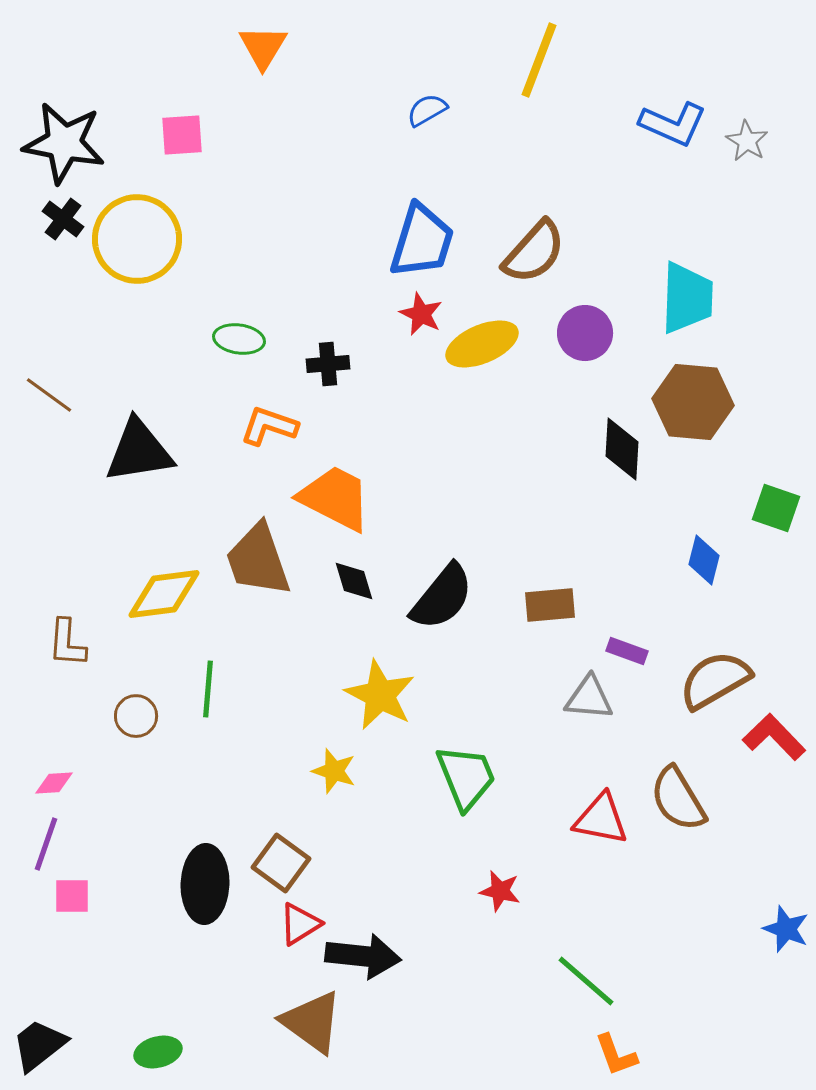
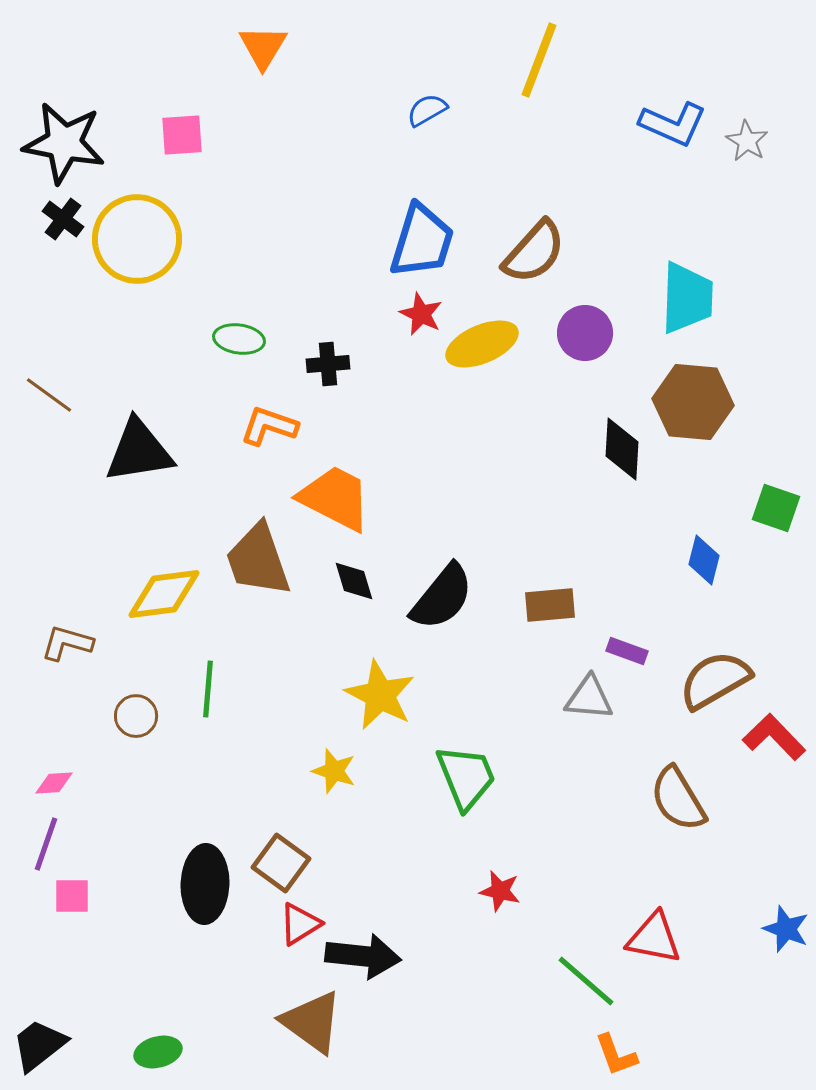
brown L-shape at (67, 643): rotated 102 degrees clockwise
red triangle at (601, 819): moved 53 px right, 119 px down
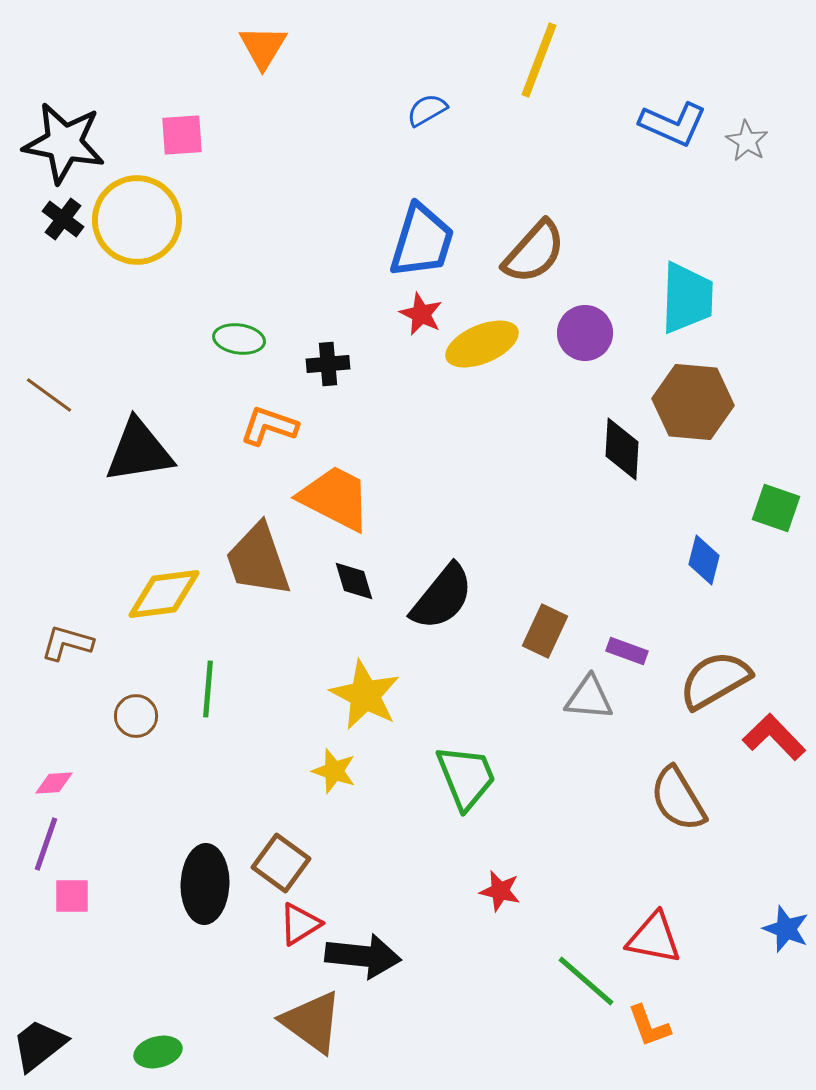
yellow circle at (137, 239): moved 19 px up
brown rectangle at (550, 605): moved 5 px left, 26 px down; rotated 60 degrees counterclockwise
yellow star at (380, 695): moved 15 px left
orange L-shape at (616, 1055): moved 33 px right, 29 px up
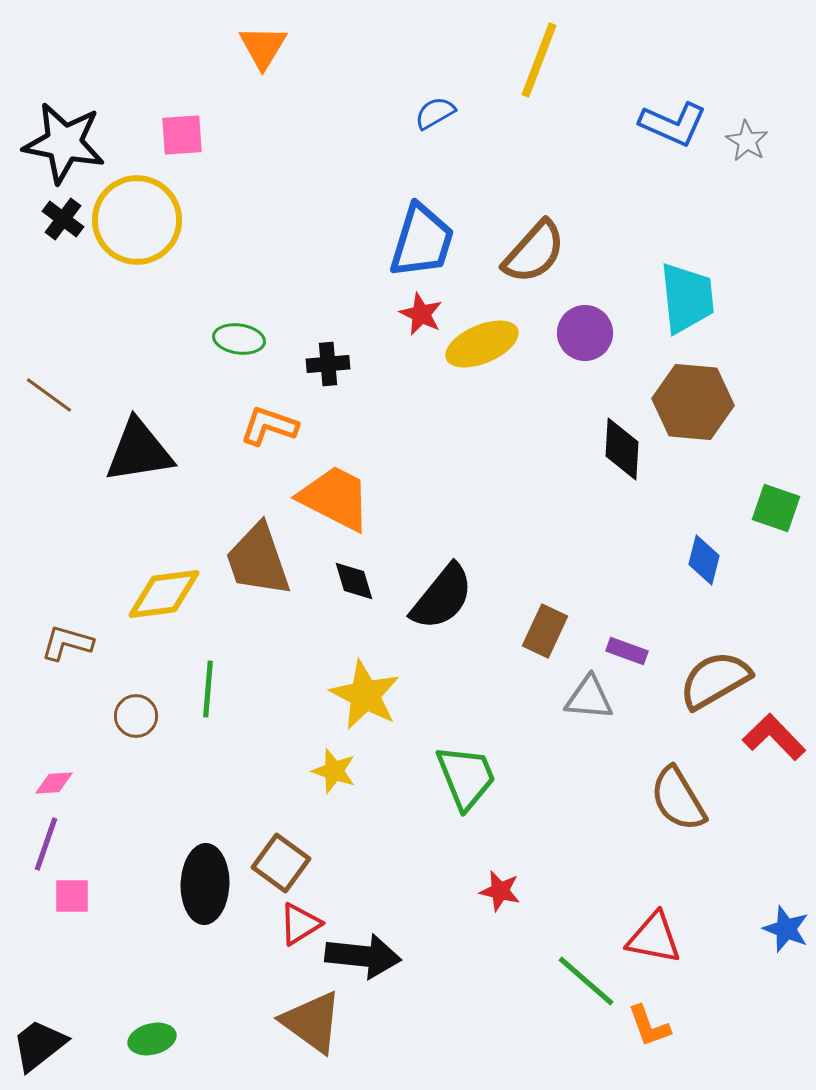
blue semicircle at (427, 110): moved 8 px right, 3 px down
cyan trapezoid at (687, 298): rotated 8 degrees counterclockwise
green ellipse at (158, 1052): moved 6 px left, 13 px up
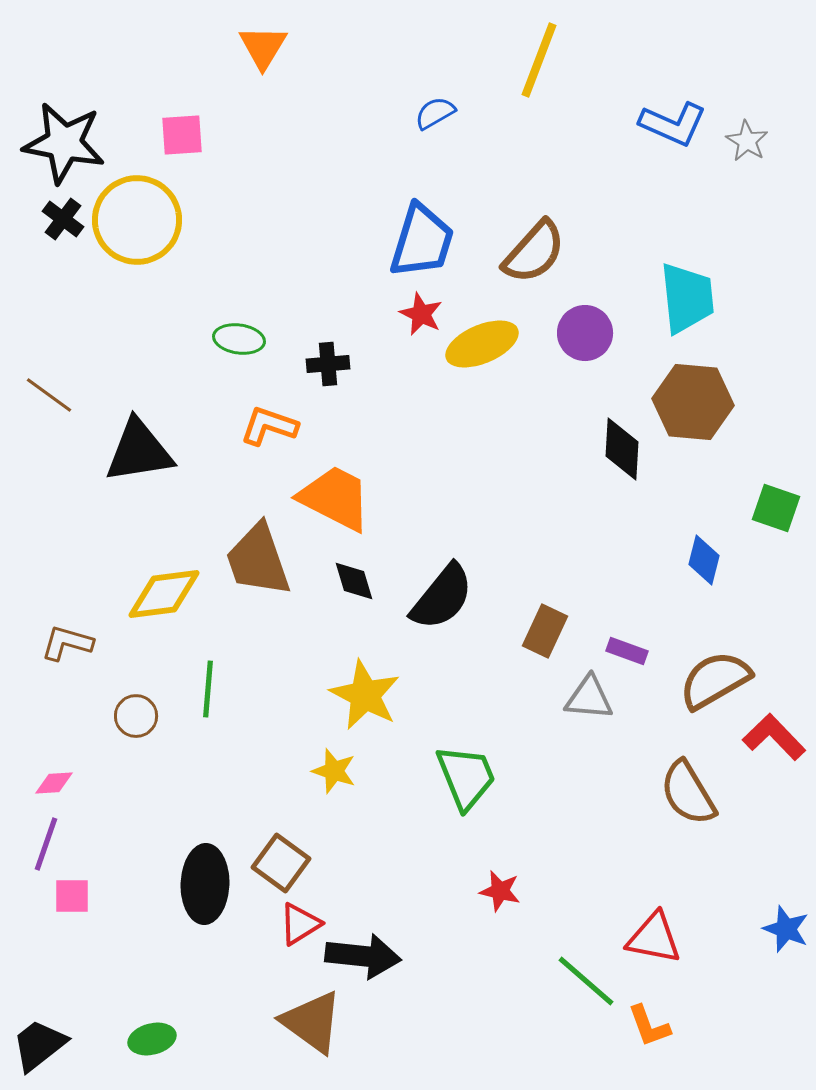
brown semicircle at (678, 799): moved 10 px right, 6 px up
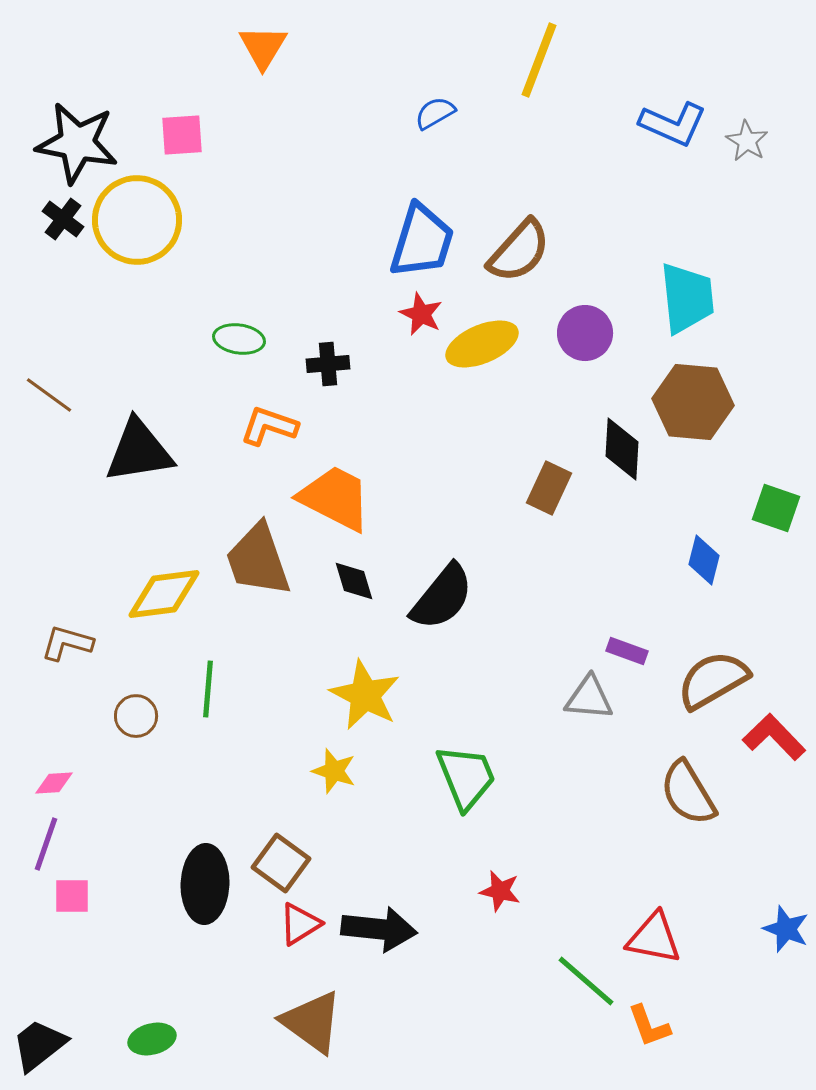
black star at (64, 143): moved 13 px right
brown semicircle at (534, 252): moved 15 px left, 1 px up
brown rectangle at (545, 631): moved 4 px right, 143 px up
brown semicircle at (715, 680): moved 2 px left
black arrow at (363, 956): moved 16 px right, 27 px up
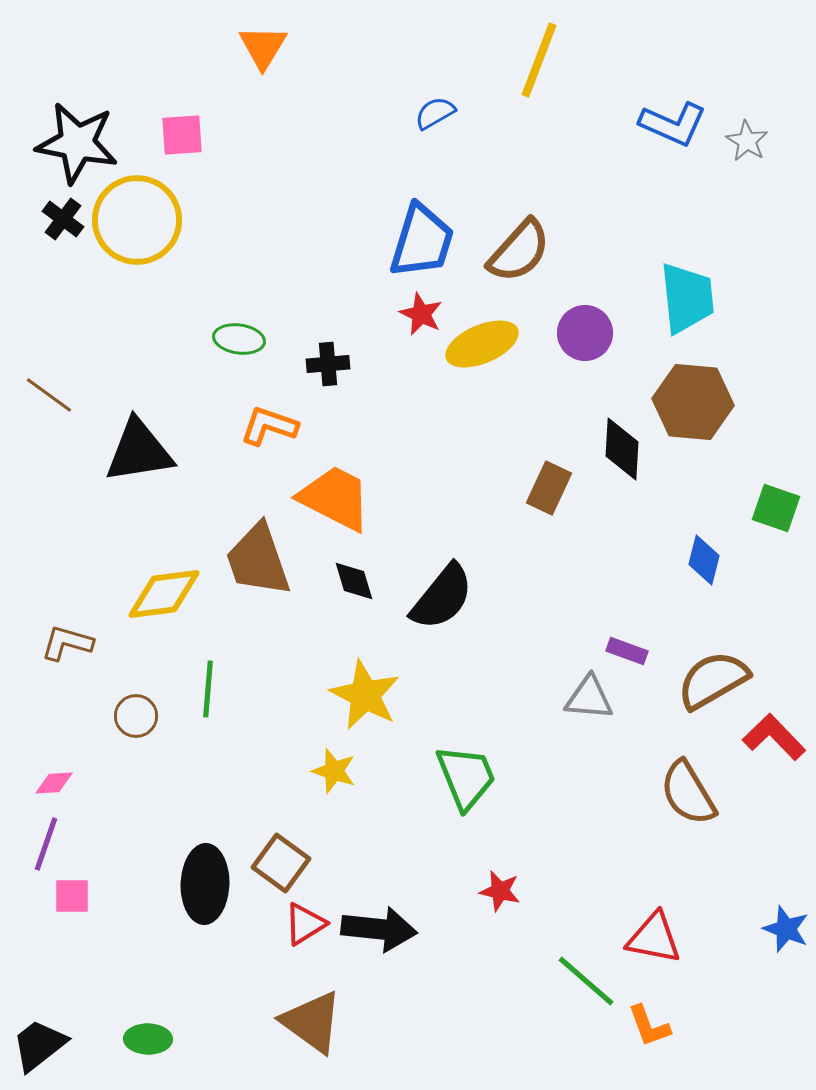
red triangle at (300, 924): moved 5 px right
green ellipse at (152, 1039): moved 4 px left; rotated 15 degrees clockwise
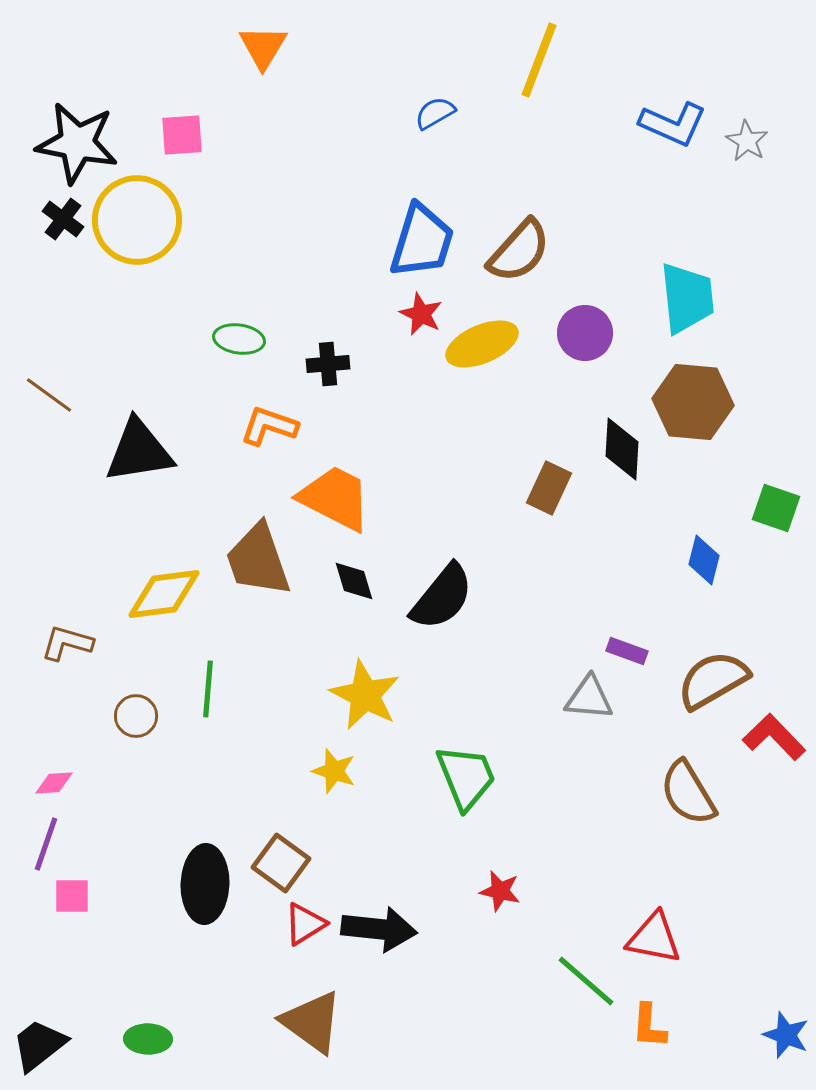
blue star at (786, 929): moved 106 px down
orange L-shape at (649, 1026): rotated 24 degrees clockwise
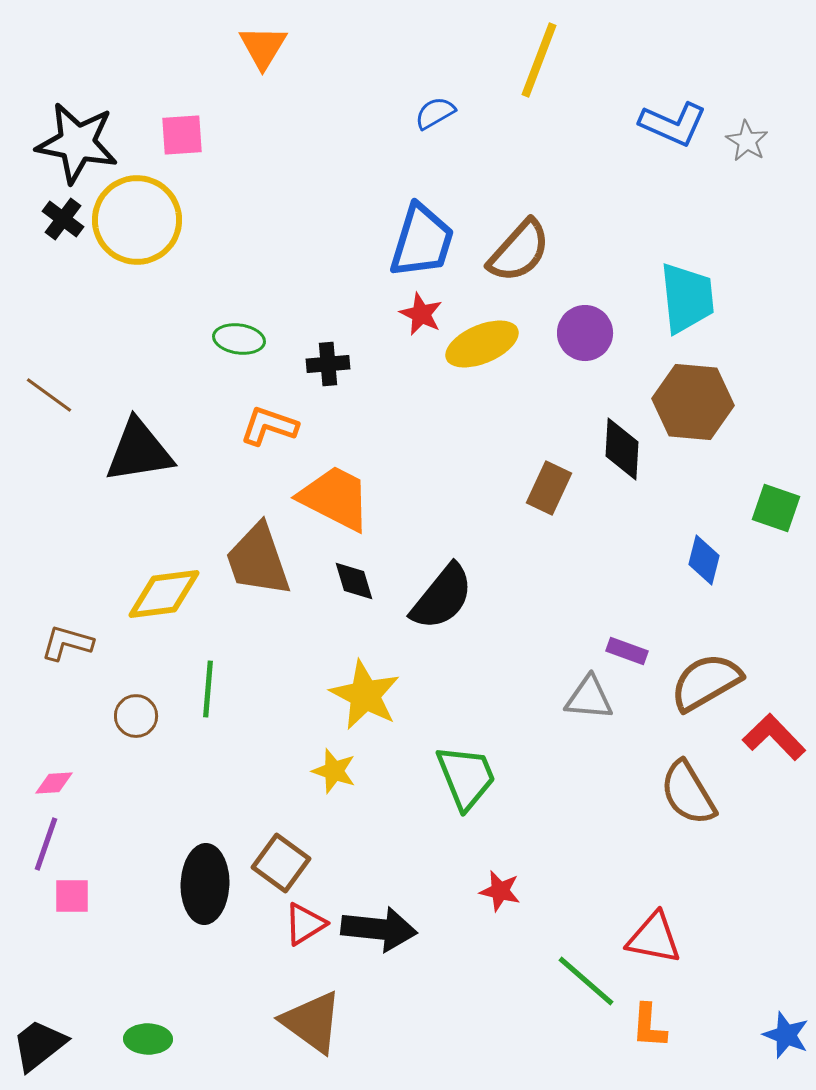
brown semicircle at (713, 680): moved 7 px left, 2 px down
